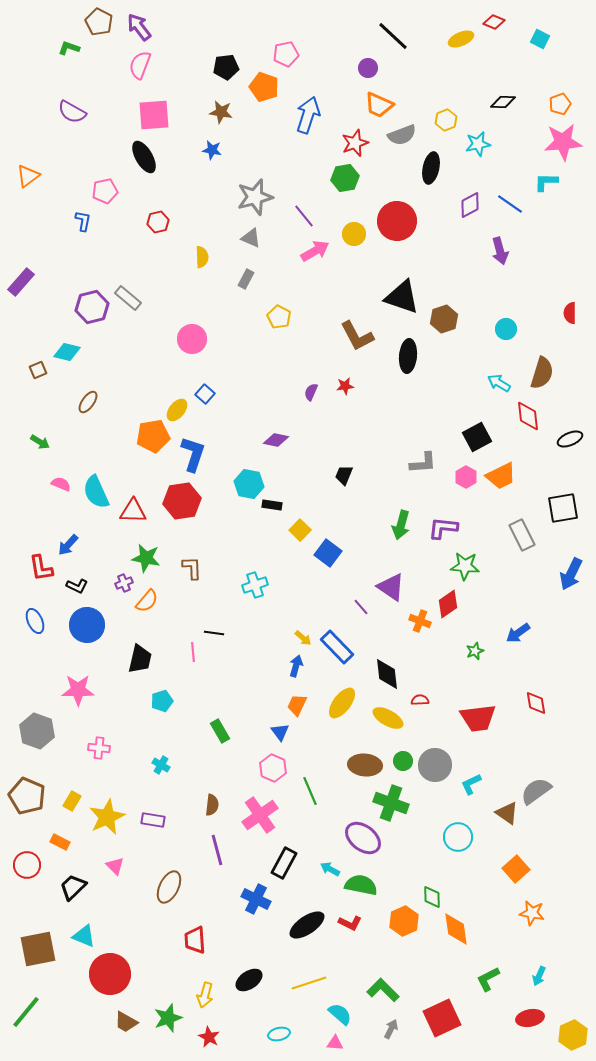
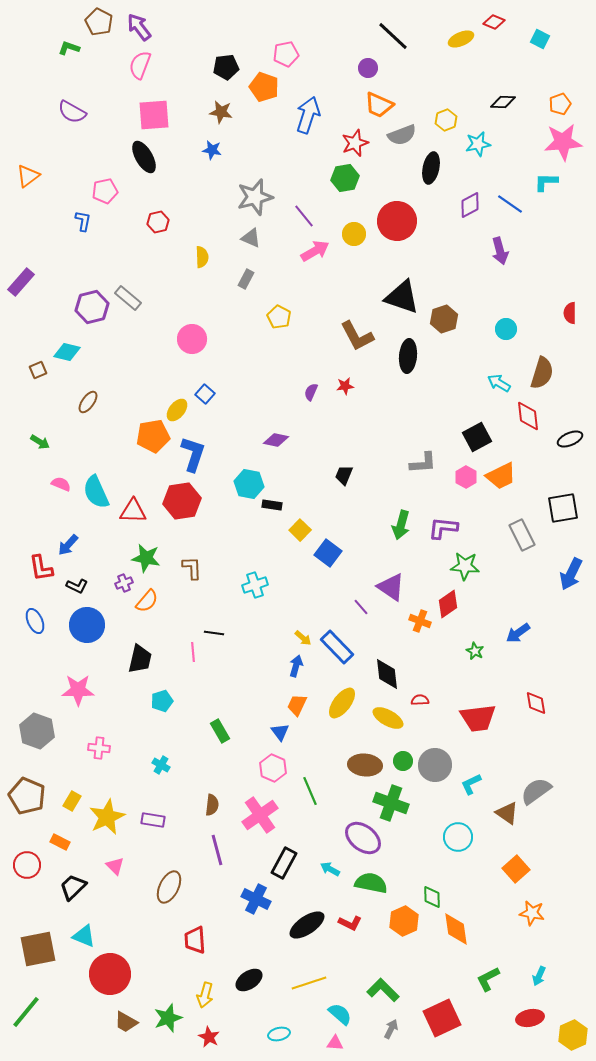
green star at (475, 651): rotated 24 degrees counterclockwise
green semicircle at (361, 885): moved 10 px right, 2 px up
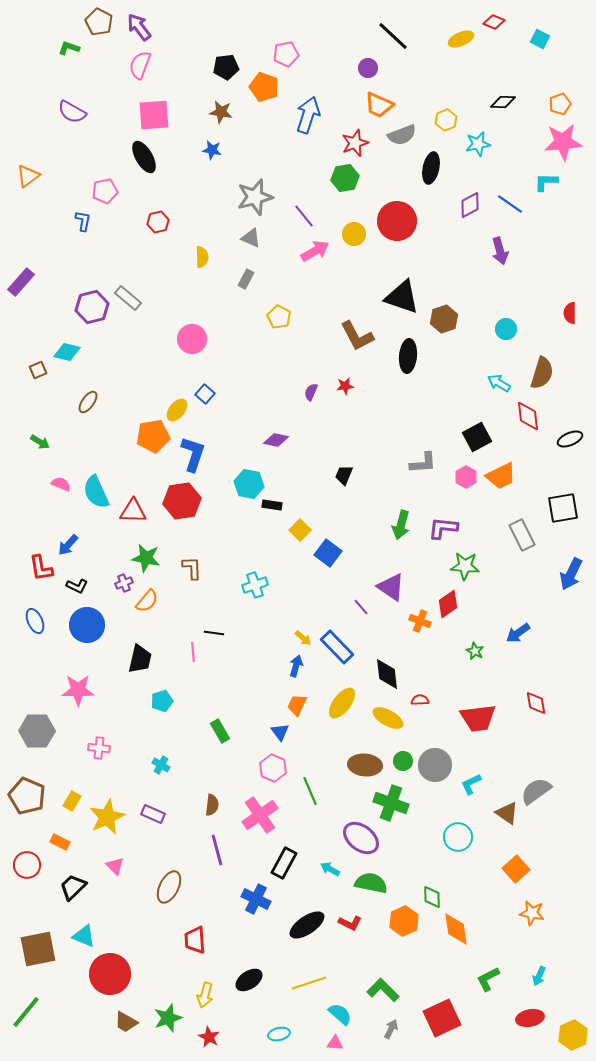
gray hexagon at (37, 731): rotated 20 degrees counterclockwise
purple rectangle at (153, 820): moved 6 px up; rotated 15 degrees clockwise
purple ellipse at (363, 838): moved 2 px left
